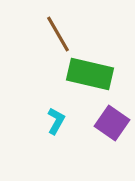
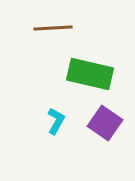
brown line: moved 5 px left, 6 px up; rotated 63 degrees counterclockwise
purple square: moved 7 px left
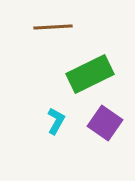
brown line: moved 1 px up
green rectangle: rotated 39 degrees counterclockwise
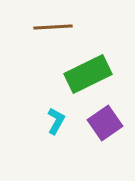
green rectangle: moved 2 px left
purple square: rotated 20 degrees clockwise
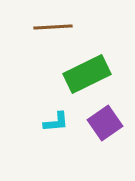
green rectangle: moved 1 px left
cyan L-shape: moved 1 px down; rotated 56 degrees clockwise
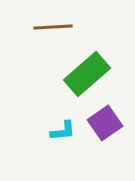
green rectangle: rotated 15 degrees counterclockwise
cyan L-shape: moved 7 px right, 9 px down
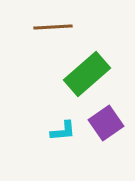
purple square: moved 1 px right
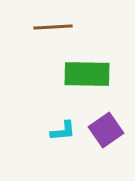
green rectangle: rotated 42 degrees clockwise
purple square: moved 7 px down
